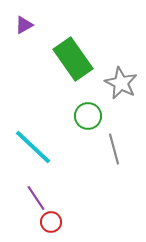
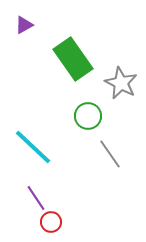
gray line: moved 4 px left, 5 px down; rotated 20 degrees counterclockwise
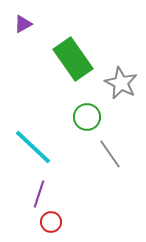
purple triangle: moved 1 px left, 1 px up
green circle: moved 1 px left, 1 px down
purple line: moved 3 px right, 4 px up; rotated 52 degrees clockwise
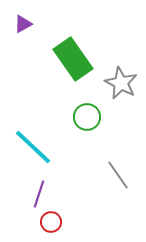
gray line: moved 8 px right, 21 px down
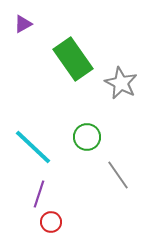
green circle: moved 20 px down
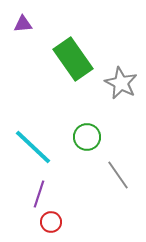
purple triangle: rotated 24 degrees clockwise
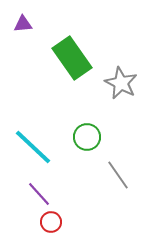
green rectangle: moved 1 px left, 1 px up
purple line: rotated 60 degrees counterclockwise
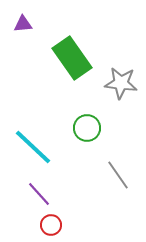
gray star: rotated 20 degrees counterclockwise
green circle: moved 9 px up
red circle: moved 3 px down
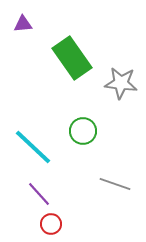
green circle: moved 4 px left, 3 px down
gray line: moved 3 px left, 9 px down; rotated 36 degrees counterclockwise
red circle: moved 1 px up
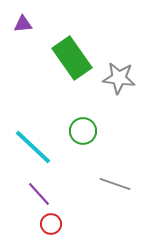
gray star: moved 2 px left, 5 px up
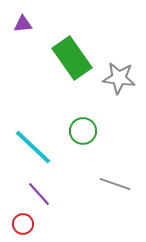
red circle: moved 28 px left
